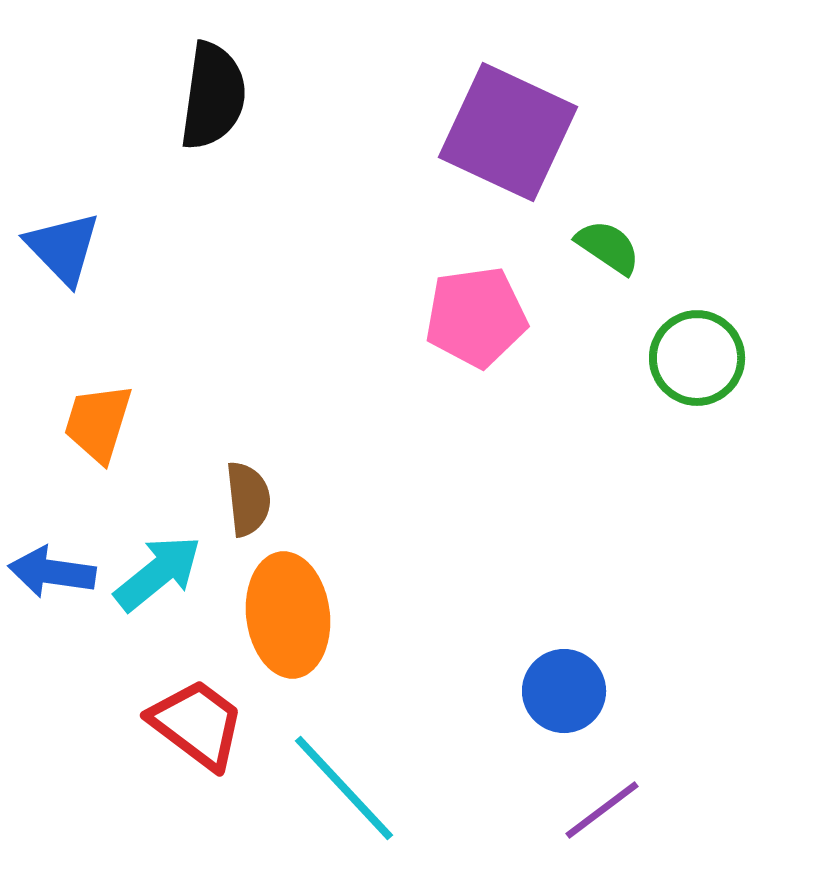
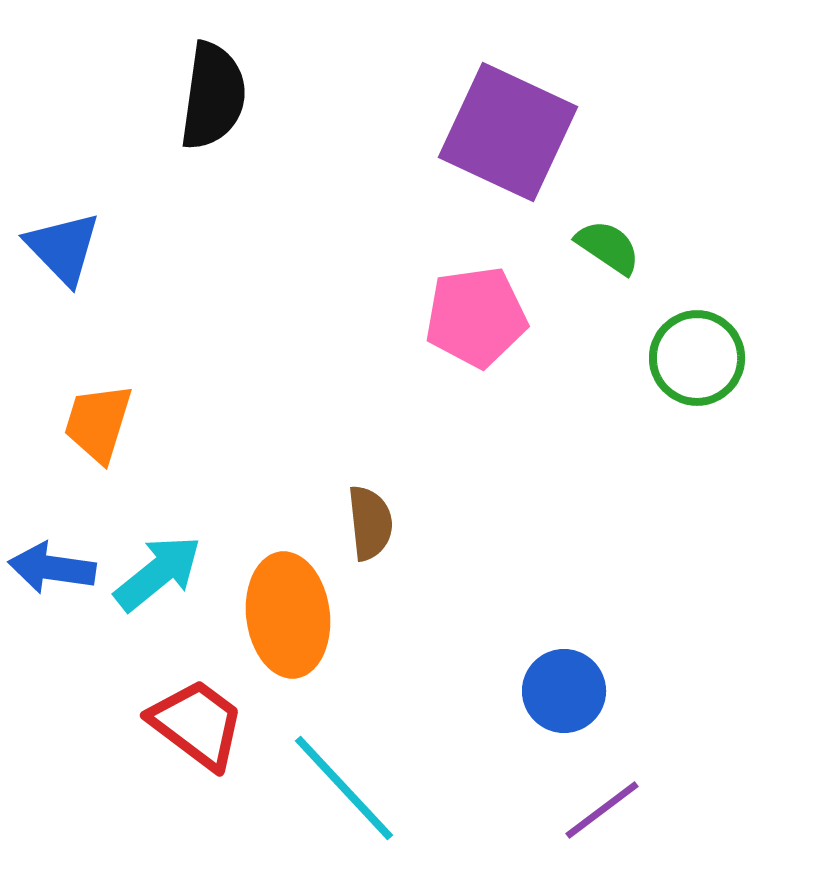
brown semicircle: moved 122 px right, 24 px down
blue arrow: moved 4 px up
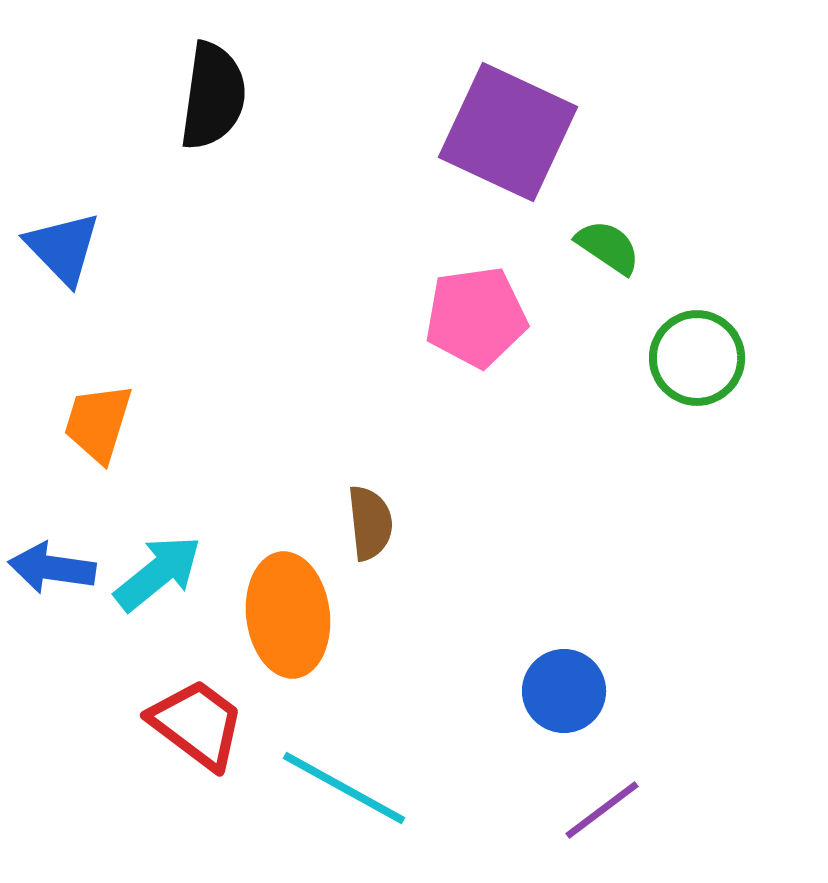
cyan line: rotated 18 degrees counterclockwise
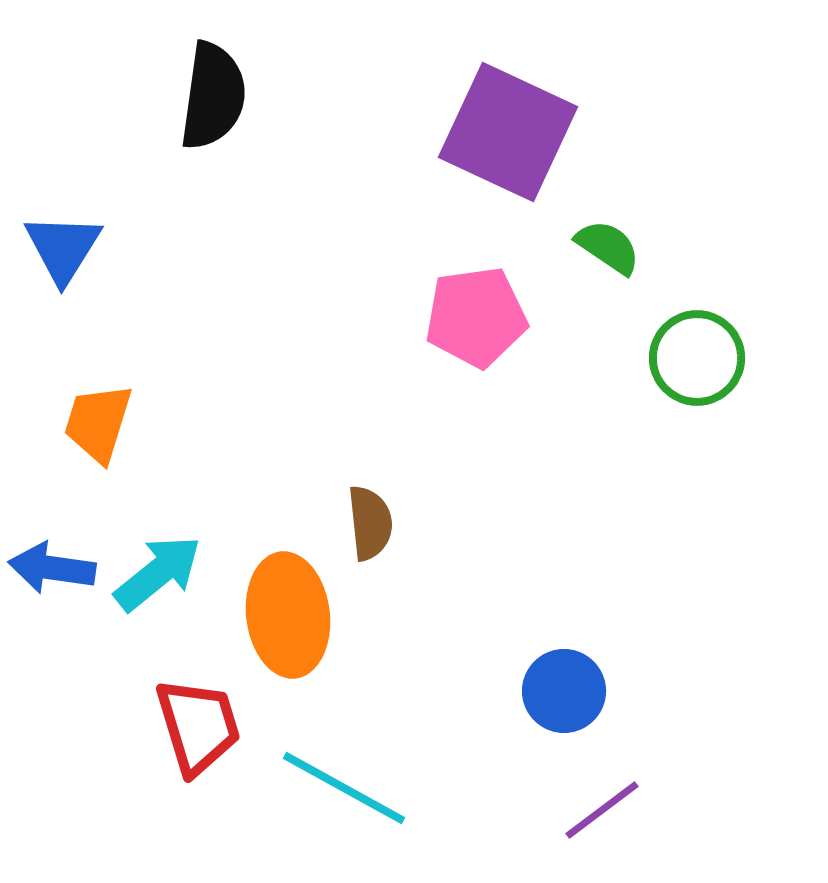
blue triangle: rotated 16 degrees clockwise
red trapezoid: moved 1 px right, 2 px down; rotated 36 degrees clockwise
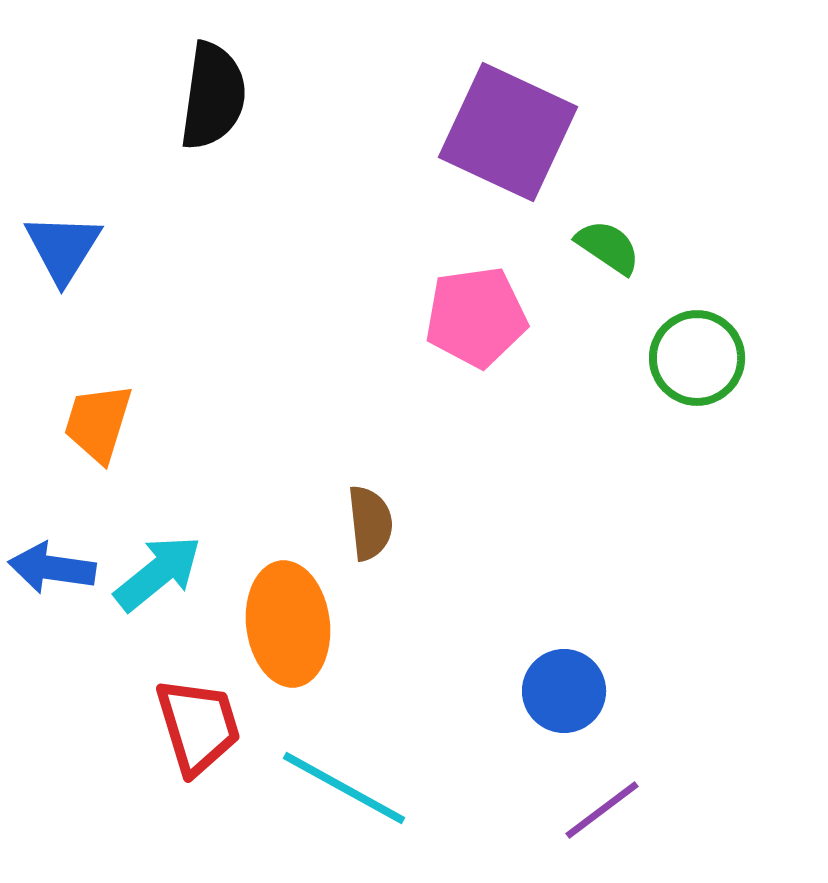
orange ellipse: moved 9 px down
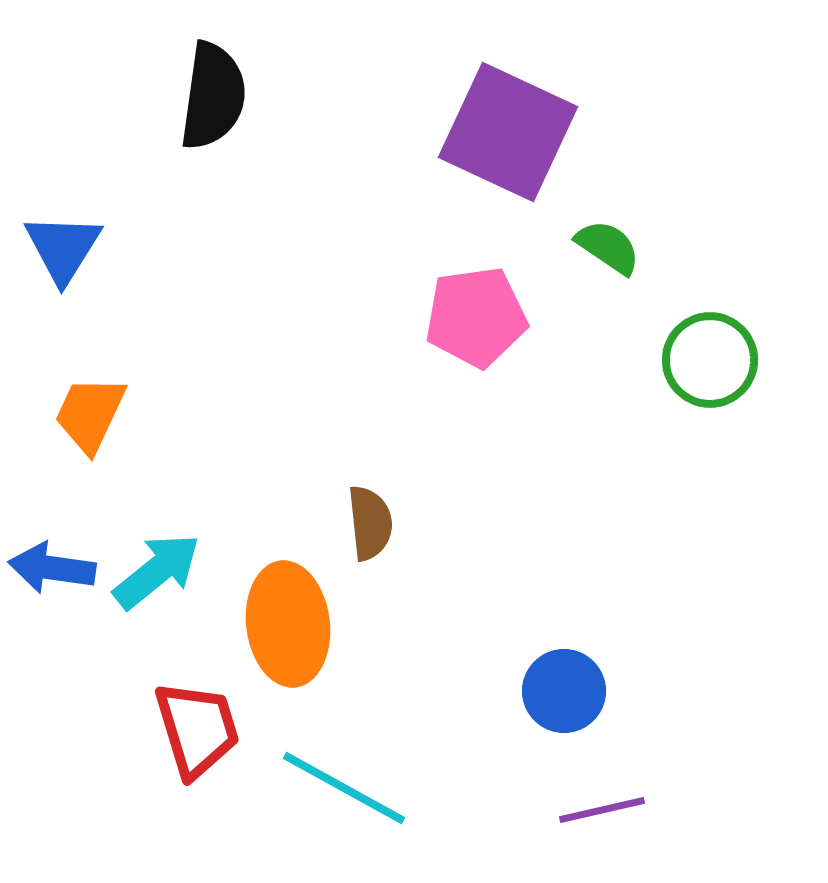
green circle: moved 13 px right, 2 px down
orange trapezoid: moved 8 px left, 9 px up; rotated 8 degrees clockwise
cyan arrow: moved 1 px left, 2 px up
red trapezoid: moved 1 px left, 3 px down
purple line: rotated 24 degrees clockwise
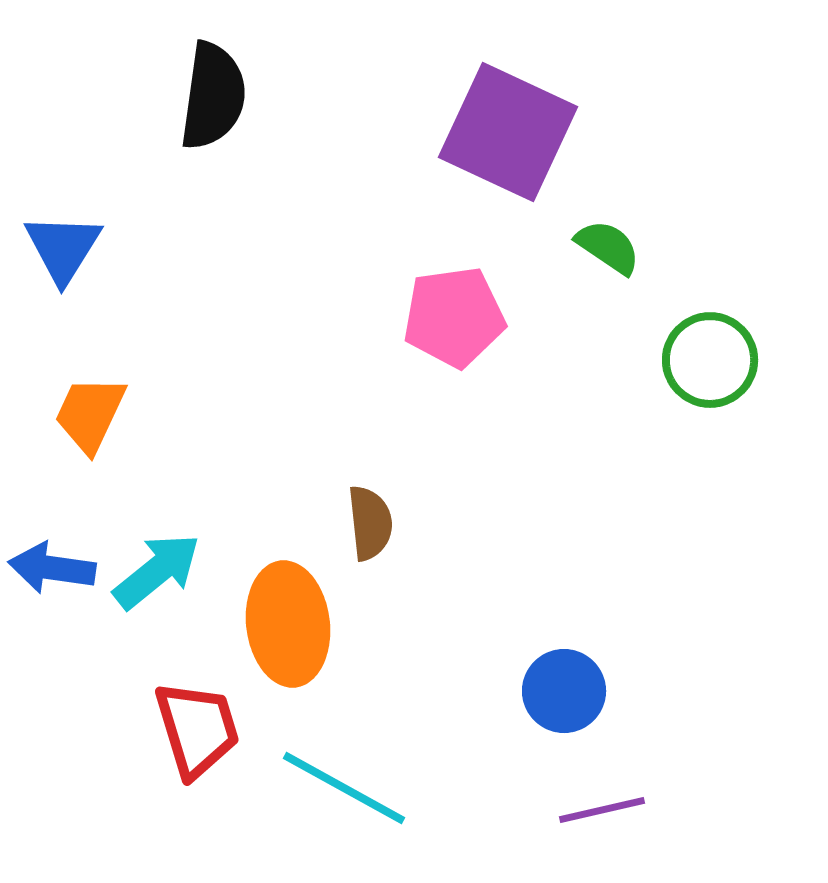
pink pentagon: moved 22 px left
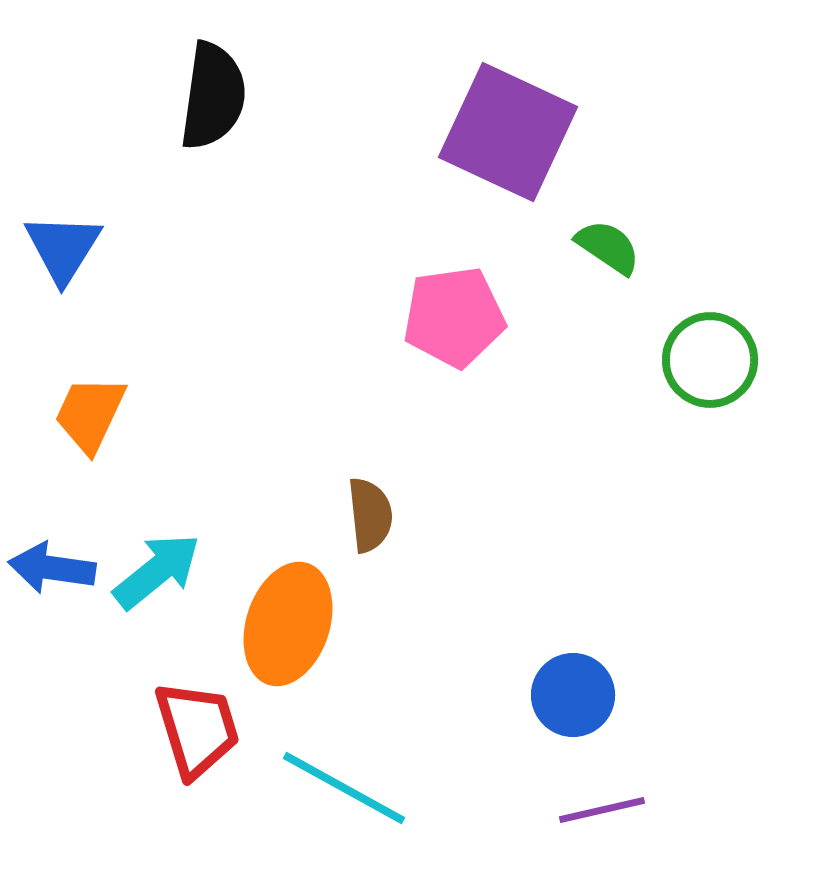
brown semicircle: moved 8 px up
orange ellipse: rotated 25 degrees clockwise
blue circle: moved 9 px right, 4 px down
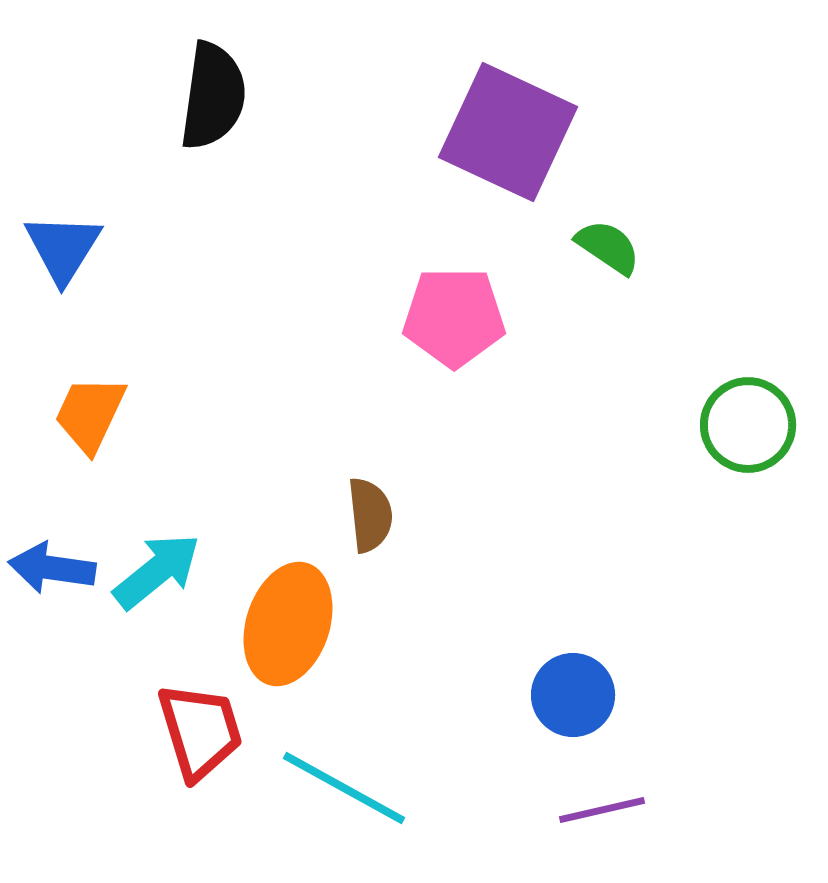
pink pentagon: rotated 8 degrees clockwise
green circle: moved 38 px right, 65 px down
red trapezoid: moved 3 px right, 2 px down
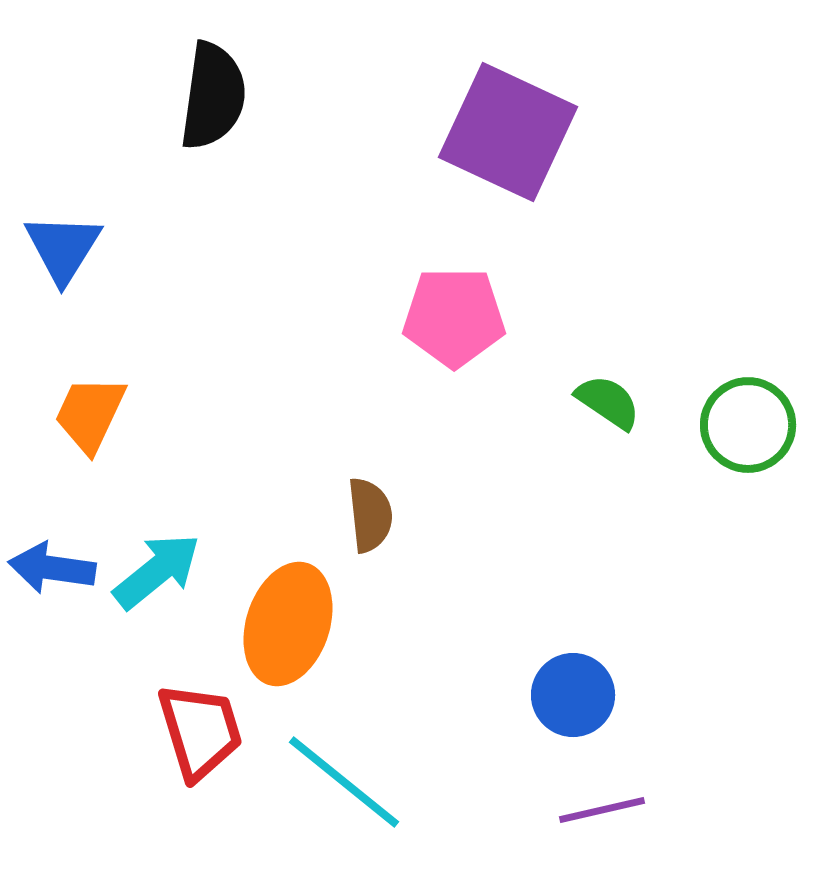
green semicircle: moved 155 px down
cyan line: moved 6 px up; rotated 10 degrees clockwise
